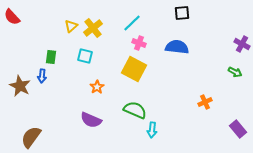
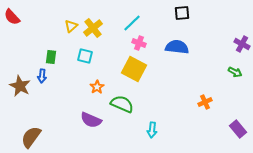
green semicircle: moved 13 px left, 6 px up
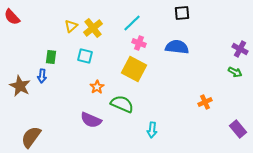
purple cross: moved 2 px left, 5 px down
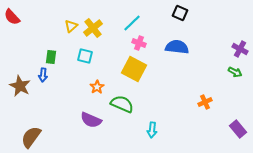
black square: moved 2 px left; rotated 28 degrees clockwise
blue arrow: moved 1 px right, 1 px up
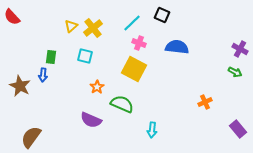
black square: moved 18 px left, 2 px down
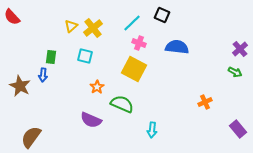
purple cross: rotated 21 degrees clockwise
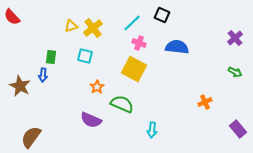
yellow triangle: rotated 24 degrees clockwise
purple cross: moved 5 px left, 11 px up
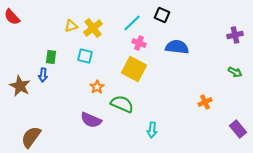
purple cross: moved 3 px up; rotated 28 degrees clockwise
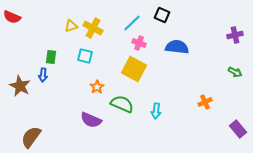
red semicircle: rotated 24 degrees counterclockwise
yellow cross: rotated 24 degrees counterclockwise
cyan arrow: moved 4 px right, 19 px up
